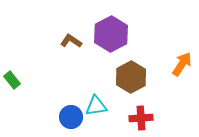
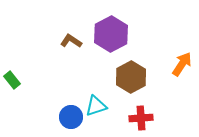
cyan triangle: rotated 10 degrees counterclockwise
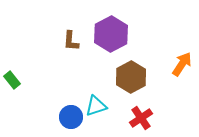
brown L-shape: rotated 120 degrees counterclockwise
red cross: rotated 30 degrees counterclockwise
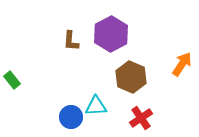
brown hexagon: rotated 8 degrees counterclockwise
cyan triangle: rotated 15 degrees clockwise
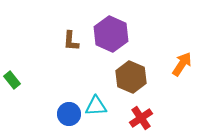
purple hexagon: rotated 8 degrees counterclockwise
blue circle: moved 2 px left, 3 px up
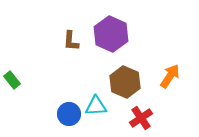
orange arrow: moved 12 px left, 12 px down
brown hexagon: moved 6 px left, 5 px down
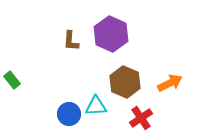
orange arrow: moved 7 px down; rotated 30 degrees clockwise
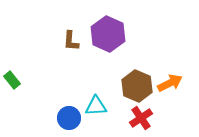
purple hexagon: moved 3 px left
brown hexagon: moved 12 px right, 4 px down
blue circle: moved 4 px down
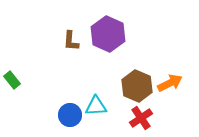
blue circle: moved 1 px right, 3 px up
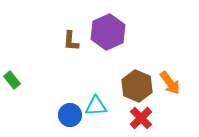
purple hexagon: moved 2 px up; rotated 12 degrees clockwise
orange arrow: rotated 80 degrees clockwise
red cross: rotated 10 degrees counterclockwise
